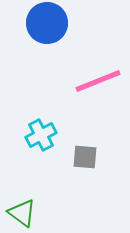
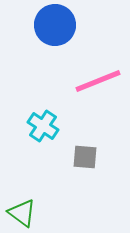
blue circle: moved 8 px right, 2 px down
cyan cross: moved 2 px right, 9 px up; rotated 28 degrees counterclockwise
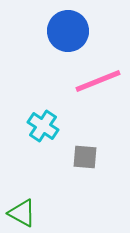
blue circle: moved 13 px right, 6 px down
green triangle: rotated 8 degrees counterclockwise
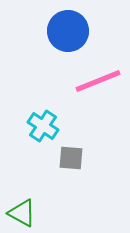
gray square: moved 14 px left, 1 px down
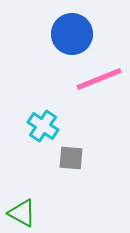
blue circle: moved 4 px right, 3 px down
pink line: moved 1 px right, 2 px up
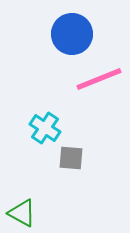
cyan cross: moved 2 px right, 2 px down
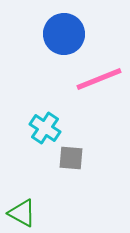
blue circle: moved 8 px left
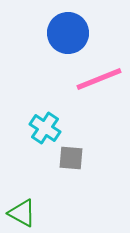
blue circle: moved 4 px right, 1 px up
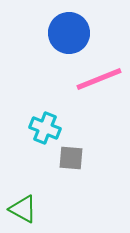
blue circle: moved 1 px right
cyan cross: rotated 12 degrees counterclockwise
green triangle: moved 1 px right, 4 px up
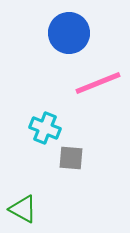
pink line: moved 1 px left, 4 px down
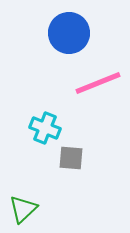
green triangle: rotated 48 degrees clockwise
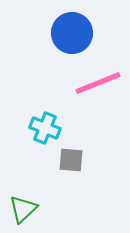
blue circle: moved 3 px right
gray square: moved 2 px down
